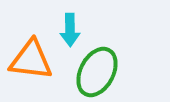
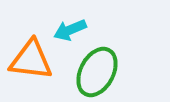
cyan arrow: rotated 68 degrees clockwise
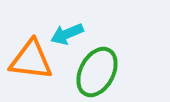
cyan arrow: moved 3 px left, 4 px down
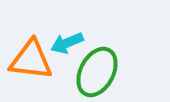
cyan arrow: moved 9 px down
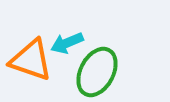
orange triangle: rotated 12 degrees clockwise
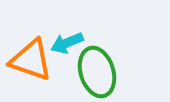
green ellipse: rotated 45 degrees counterclockwise
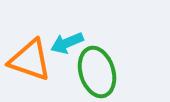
orange triangle: moved 1 px left
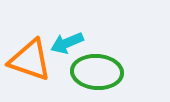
green ellipse: rotated 69 degrees counterclockwise
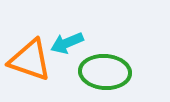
green ellipse: moved 8 px right
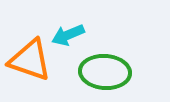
cyan arrow: moved 1 px right, 8 px up
